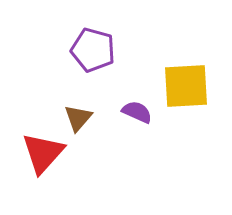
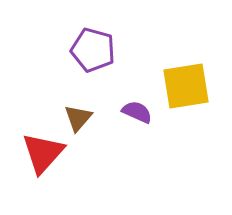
yellow square: rotated 6 degrees counterclockwise
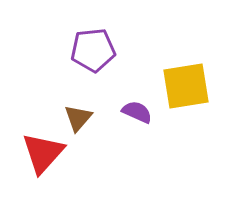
purple pentagon: rotated 21 degrees counterclockwise
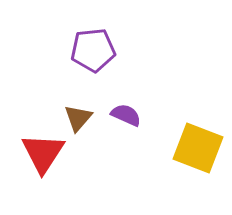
yellow square: moved 12 px right, 62 px down; rotated 30 degrees clockwise
purple semicircle: moved 11 px left, 3 px down
red triangle: rotated 9 degrees counterclockwise
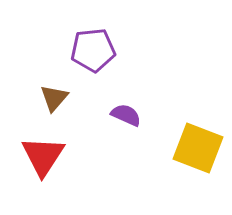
brown triangle: moved 24 px left, 20 px up
red triangle: moved 3 px down
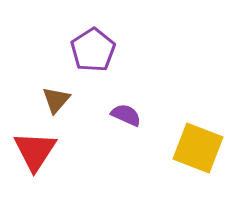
purple pentagon: rotated 27 degrees counterclockwise
brown triangle: moved 2 px right, 2 px down
red triangle: moved 8 px left, 5 px up
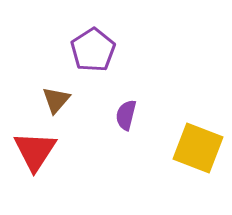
purple semicircle: rotated 100 degrees counterclockwise
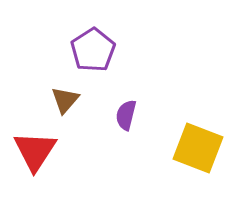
brown triangle: moved 9 px right
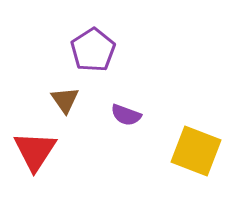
brown triangle: rotated 16 degrees counterclockwise
purple semicircle: rotated 84 degrees counterclockwise
yellow square: moved 2 px left, 3 px down
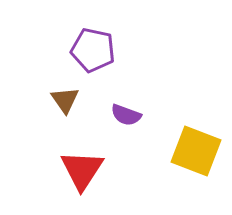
purple pentagon: rotated 27 degrees counterclockwise
red triangle: moved 47 px right, 19 px down
